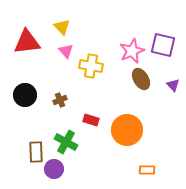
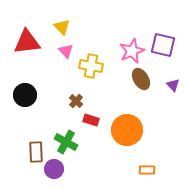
brown cross: moved 16 px right, 1 px down; rotated 24 degrees counterclockwise
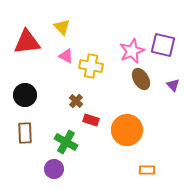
pink triangle: moved 5 px down; rotated 21 degrees counterclockwise
brown rectangle: moved 11 px left, 19 px up
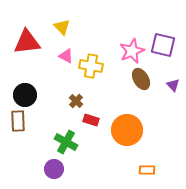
brown rectangle: moved 7 px left, 12 px up
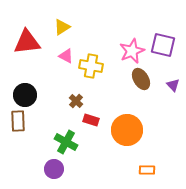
yellow triangle: rotated 42 degrees clockwise
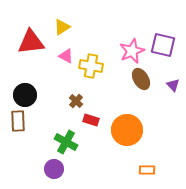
red triangle: moved 4 px right
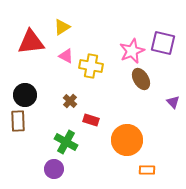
purple square: moved 2 px up
purple triangle: moved 17 px down
brown cross: moved 6 px left
orange circle: moved 10 px down
